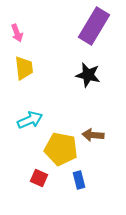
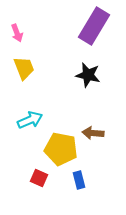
yellow trapezoid: rotated 15 degrees counterclockwise
brown arrow: moved 2 px up
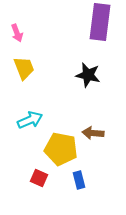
purple rectangle: moved 6 px right, 4 px up; rotated 24 degrees counterclockwise
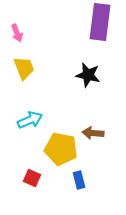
red square: moved 7 px left
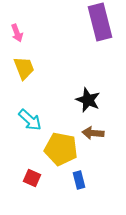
purple rectangle: rotated 21 degrees counterclockwise
black star: moved 25 px down; rotated 10 degrees clockwise
cyan arrow: rotated 65 degrees clockwise
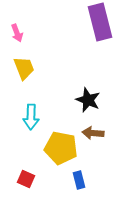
cyan arrow: moved 1 px right, 3 px up; rotated 50 degrees clockwise
yellow pentagon: moved 1 px up
red square: moved 6 px left, 1 px down
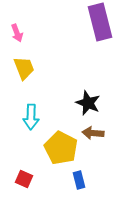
black star: moved 3 px down
yellow pentagon: rotated 16 degrees clockwise
red square: moved 2 px left
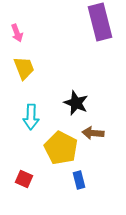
black star: moved 12 px left
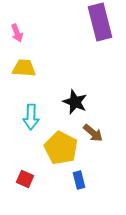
yellow trapezoid: rotated 65 degrees counterclockwise
black star: moved 1 px left, 1 px up
brown arrow: rotated 145 degrees counterclockwise
red square: moved 1 px right
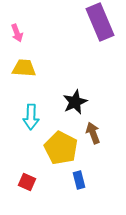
purple rectangle: rotated 9 degrees counterclockwise
black star: rotated 25 degrees clockwise
brown arrow: rotated 150 degrees counterclockwise
red square: moved 2 px right, 3 px down
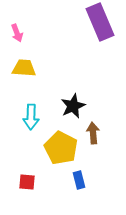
black star: moved 2 px left, 4 px down
brown arrow: rotated 15 degrees clockwise
red square: rotated 18 degrees counterclockwise
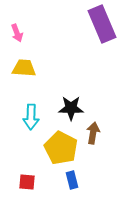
purple rectangle: moved 2 px right, 2 px down
black star: moved 2 px left, 2 px down; rotated 25 degrees clockwise
brown arrow: rotated 15 degrees clockwise
blue rectangle: moved 7 px left
